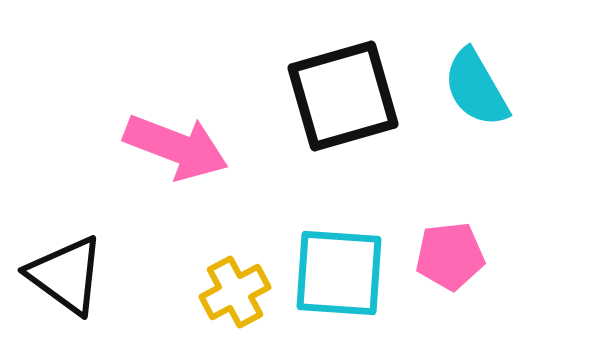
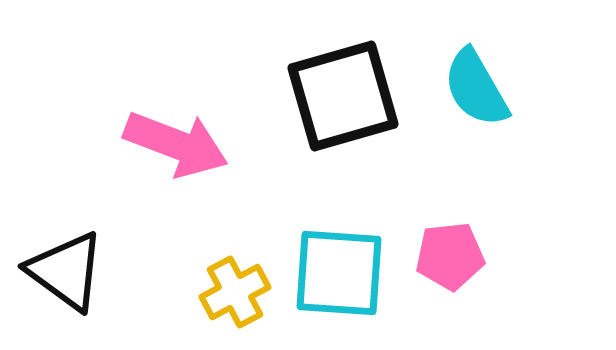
pink arrow: moved 3 px up
black triangle: moved 4 px up
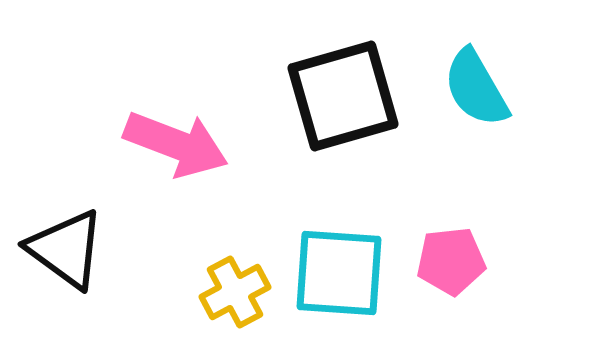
pink pentagon: moved 1 px right, 5 px down
black triangle: moved 22 px up
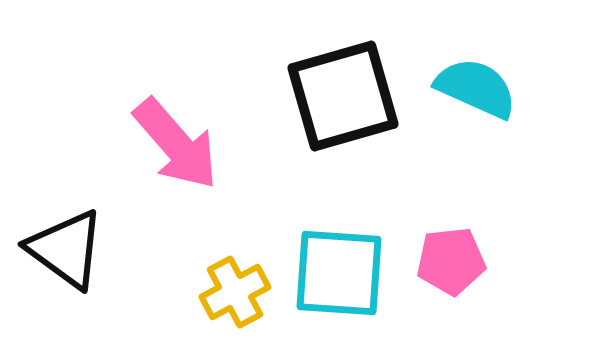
cyan semicircle: rotated 144 degrees clockwise
pink arrow: rotated 28 degrees clockwise
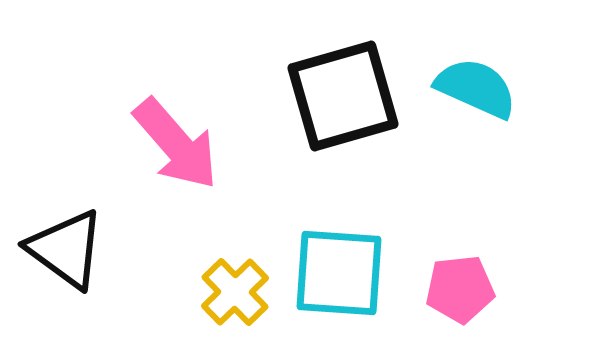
pink pentagon: moved 9 px right, 28 px down
yellow cross: rotated 16 degrees counterclockwise
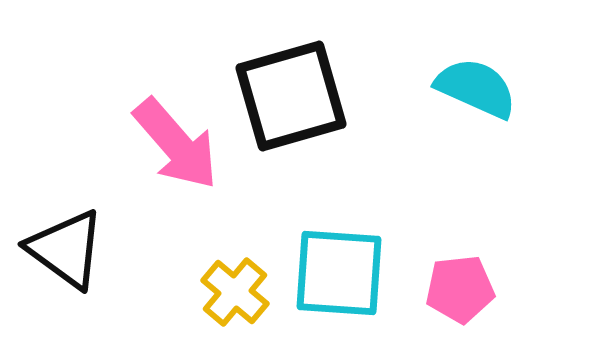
black square: moved 52 px left
yellow cross: rotated 6 degrees counterclockwise
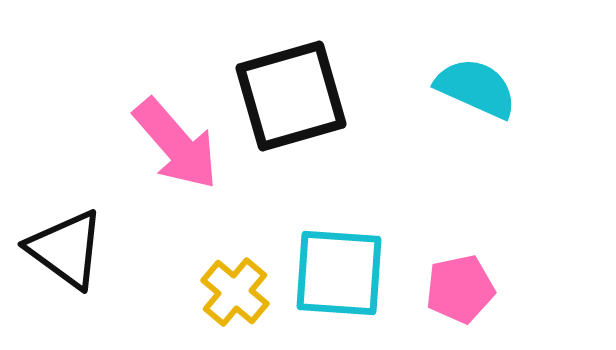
pink pentagon: rotated 6 degrees counterclockwise
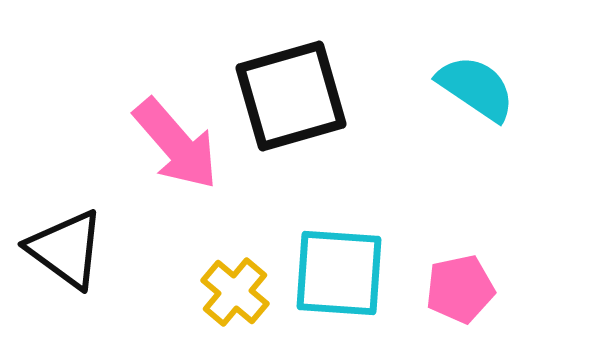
cyan semicircle: rotated 10 degrees clockwise
